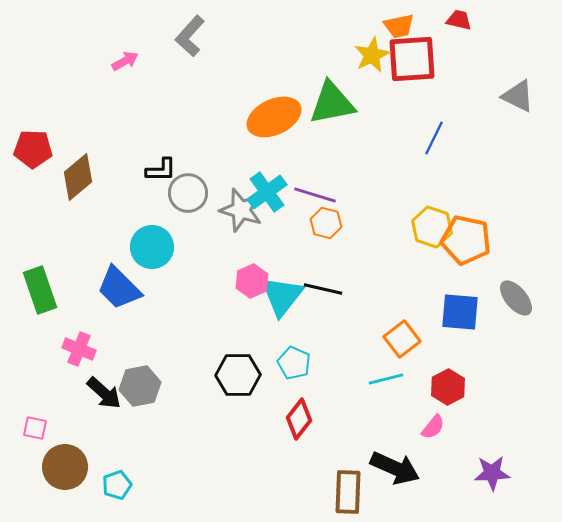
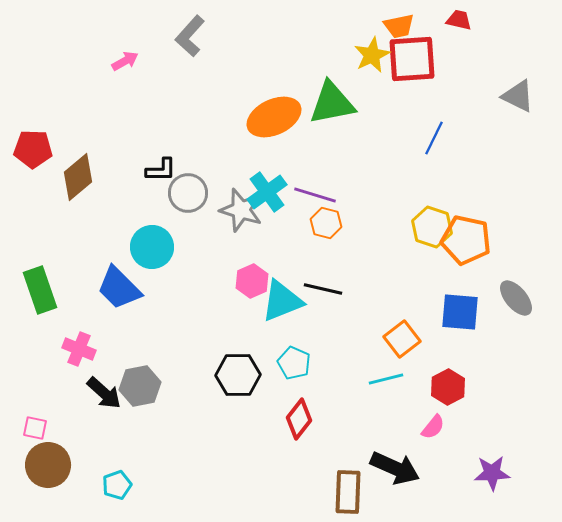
cyan triangle at (282, 296): moved 5 px down; rotated 30 degrees clockwise
brown circle at (65, 467): moved 17 px left, 2 px up
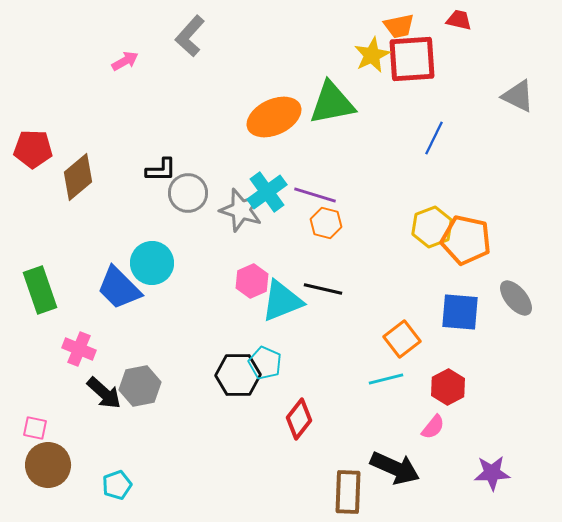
yellow hexagon at (432, 227): rotated 21 degrees clockwise
cyan circle at (152, 247): moved 16 px down
cyan pentagon at (294, 363): moved 29 px left
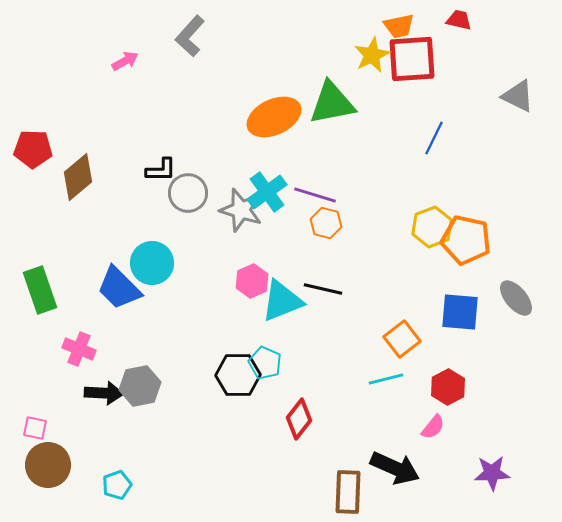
black arrow at (104, 393): rotated 39 degrees counterclockwise
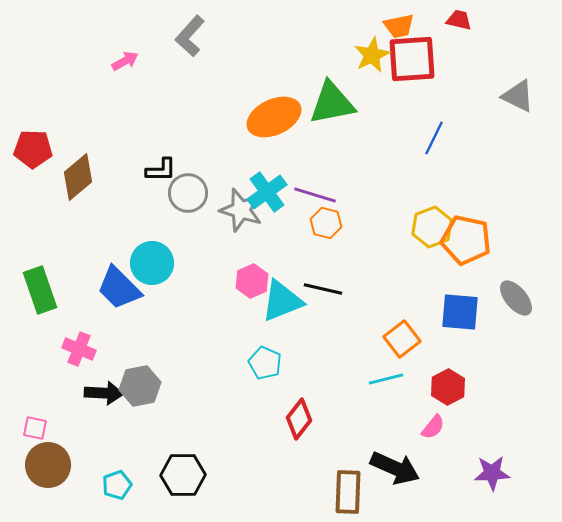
black hexagon at (238, 375): moved 55 px left, 100 px down
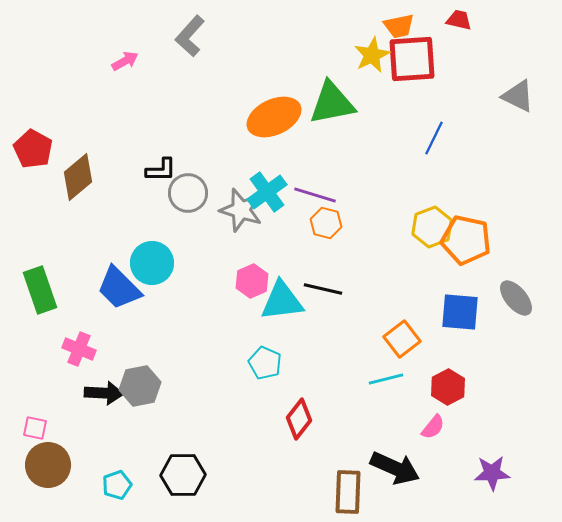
red pentagon at (33, 149): rotated 27 degrees clockwise
cyan triangle at (282, 301): rotated 15 degrees clockwise
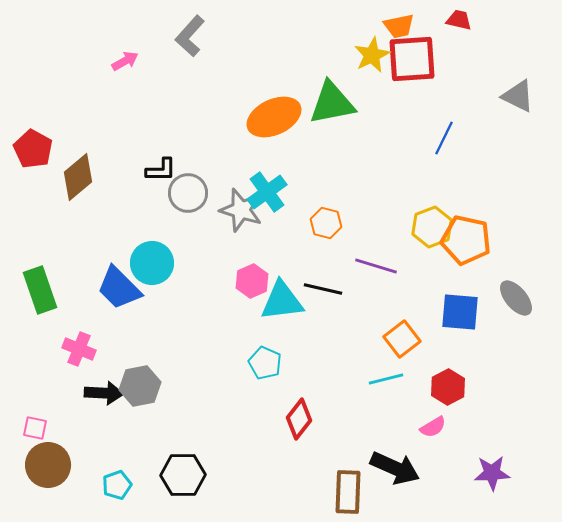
blue line at (434, 138): moved 10 px right
purple line at (315, 195): moved 61 px right, 71 px down
pink semicircle at (433, 427): rotated 20 degrees clockwise
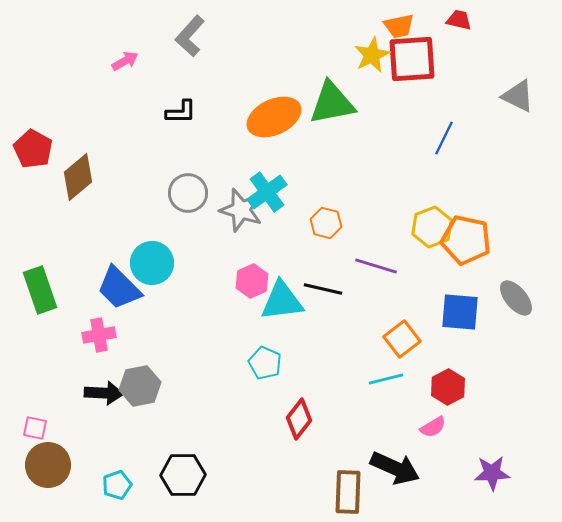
black L-shape at (161, 170): moved 20 px right, 58 px up
pink cross at (79, 349): moved 20 px right, 14 px up; rotated 32 degrees counterclockwise
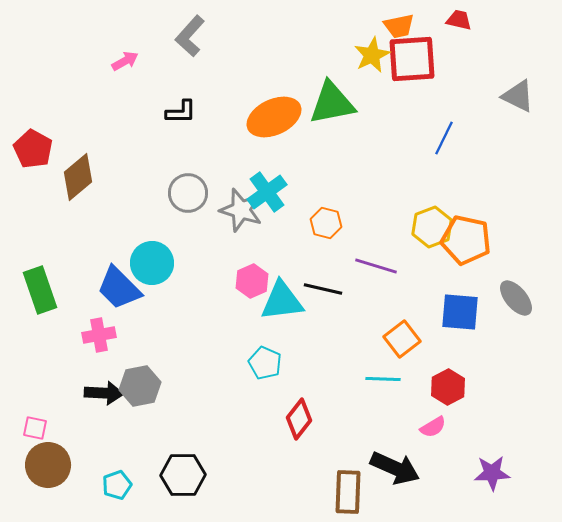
cyan line at (386, 379): moved 3 px left; rotated 16 degrees clockwise
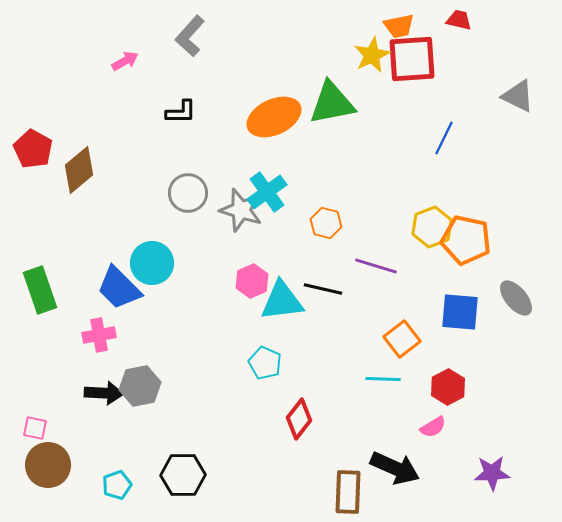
brown diamond at (78, 177): moved 1 px right, 7 px up
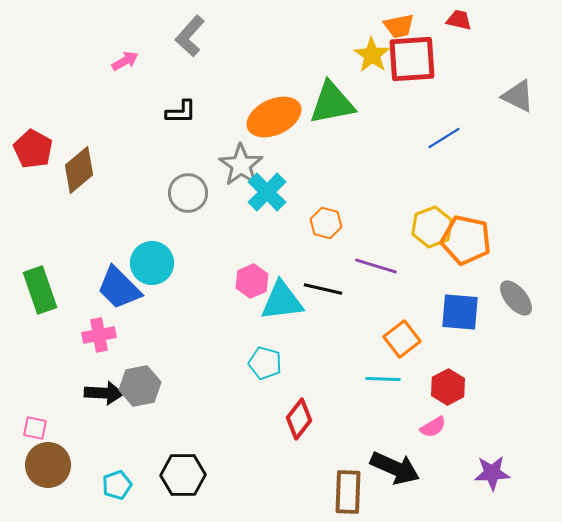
yellow star at (372, 55): rotated 12 degrees counterclockwise
blue line at (444, 138): rotated 32 degrees clockwise
cyan cross at (267, 192): rotated 9 degrees counterclockwise
gray star at (241, 210): moved 45 px up; rotated 18 degrees clockwise
cyan pentagon at (265, 363): rotated 8 degrees counterclockwise
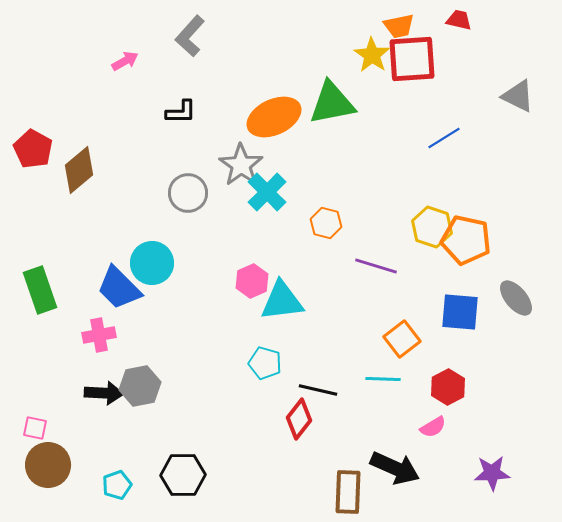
yellow hexagon at (432, 227): rotated 21 degrees counterclockwise
black line at (323, 289): moved 5 px left, 101 px down
